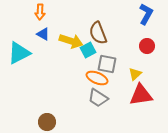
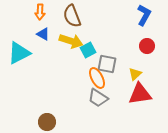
blue L-shape: moved 2 px left, 1 px down
brown semicircle: moved 26 px left, 17 px up
orange ellipse: rotated 40 degrees clockwise
red triangle: moved 1 px left, 1 px up
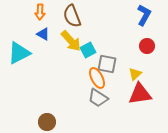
yellow arrow: rotated 30 degrees clockwise
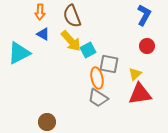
gray square: moved 2 px right
orange ellipse: rotated 15 degrees clockwise
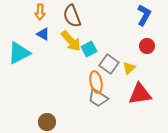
cyan square: moved 1 px right, 1 px up
gray square: rotated 24 degrees clockwise
yellow triangle: moved 6 px left, 6 px up
orange ellipse: moved 1 px left, 4 px down
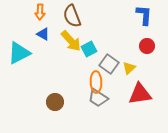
blue L-shape: rotated 25 degrees counterclockwise
orange ellipse: rotated 10 degrees clockwise
brown circle: moved 8 px right, 20 px up
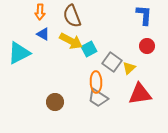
yellow arrow: rotated 20 degrees counterclockwise
gray square: moved 3 px right, 2 px up
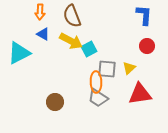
gray square: moved 5 px left, 7 px down; rotated 30 degrees counterclockwise
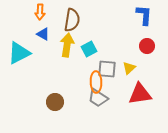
brown semicircle: moved 4 px down; rotated 150 degrees counterclockwise
yellow arrow: moved 4 px left, 4 px down; rotated 110 degrees counterclockwise
